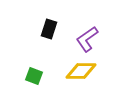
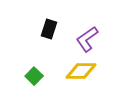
green square: rotated 24 degrees clockwise
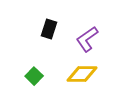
yellow diamond: moved 1 px right, 3 px down
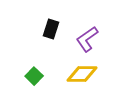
black rectangle: moved 2 px right
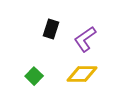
purple L-shape: moved 2 px left
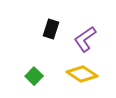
yellow diamond: rotated 32 degrees clockwise
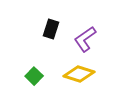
yellow diamond: moved 3 px left; rotated 16 degrees counterclockwise
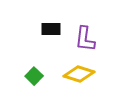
black rectangle: rotated 72 degrees clockwise
purple L-shape: rotated 48 degrees counterclockwise
